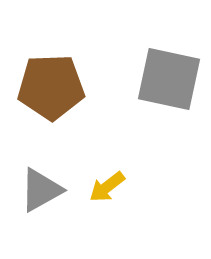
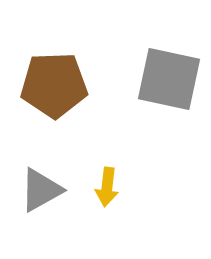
brown pentagon: moved 3 px right, 2 px up
yellow arrow: rotated 45 degrees counterclockwise
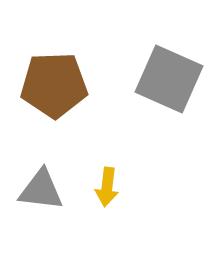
gray square: rotated 12 degrees clockwise
gray triangle: rotated 36 degrees clockwise
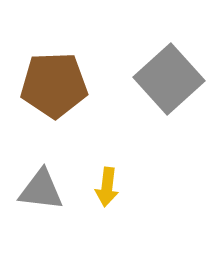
gray square: rotated 24 degrees clockwise
